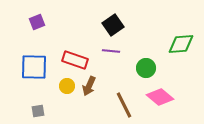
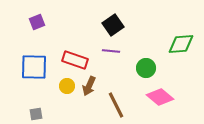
brown line: moved 8 px left
gray square: moved 2 px left, 3 px down
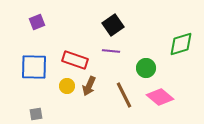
green diamond: rotated 12 degrees counterclockwise
brown line: moved 8 px right, 10 px up
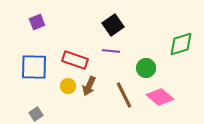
yellow circle: moved 1 px right
gray square: rotated 24 degrees counterclockwise
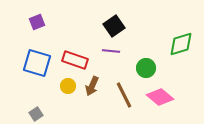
black square: moved 1 px right, 1 px down
blue square: moved 3 px right, 4 px up; rotated 16 degrees clockwise
brown arrow: moved 3 px right
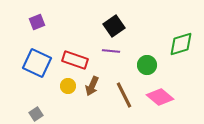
blue square: rotated 8 degrees clockwise
green circle: moved 1 px right, 3 px up
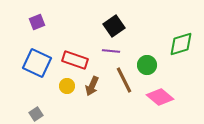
yellow circle: moved 1 px left
brown line: moved 15 px up
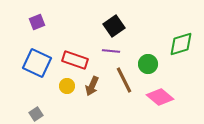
green circle: moved 1 px right, 1 px up
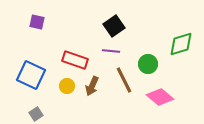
purple square: rotated 35 degrees clockwise
blue square: moved 6 px left, 12 px down
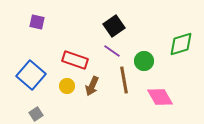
purple line: moved 1 px right; rotated 30 degrees clockwise
green circle: moved 4 px left, 3 px up
blue square: rotated 16 degrees clockwise
brown line: rotated 16 degrees clockwise
pink diamond: rotated 20 degrees clockwise
